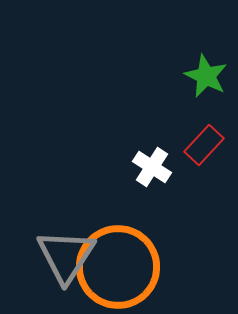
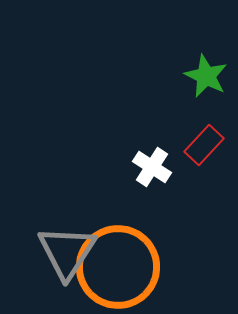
gray triangle: moved 1 px right, 4 px up
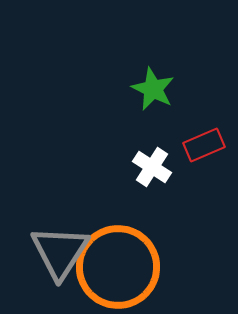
green star: moved 53 px left, 13 px down
red rectangle: rotated 24 degrees clockwise
gray triangle: moved 7 px left
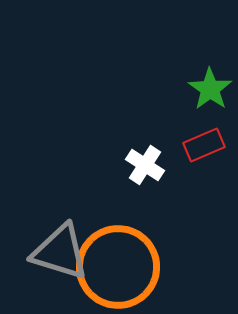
green star: moved 57 px right; rotated 9 degrees clockwise
white cross: moved 7 px left, 2 px up
gray triangle: rotated 46 degrees counterclockwise
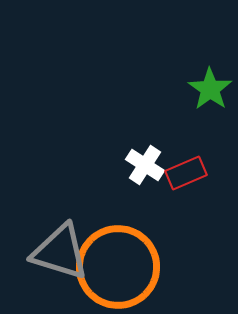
red rectangle: moved 18 px left, 28 px down
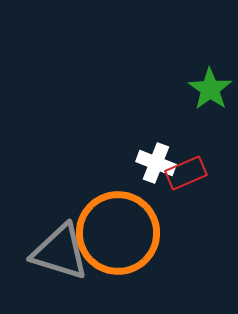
white cross: moved 11 px right, 2 px up; rotated 12 degrees counterclockwise
orange circle: moved 34 px up
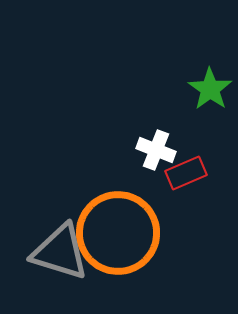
white cross: moved 13 px up
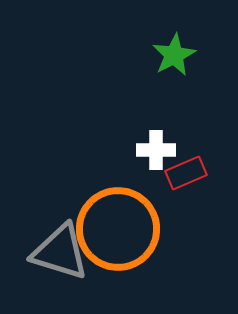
green star: moved 36 px left, 34 px up; rotated 9 degrees clockwise
white cross: rotated 21 degrees counterclockwise
orange circle: moved 4 px up
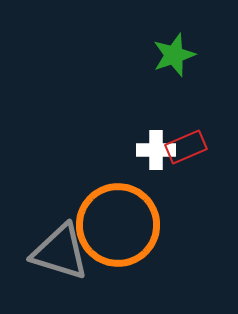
green star: rotated 9 degrees clockwise
red rectangle: moved 26 px up
orange circle: moved 4 px up
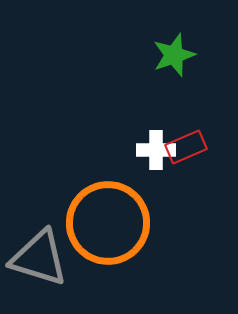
orange circle: moved 10 px left, 2 px up
gray triangle: moved 21 px left, 6 px down
